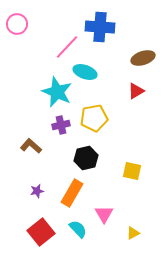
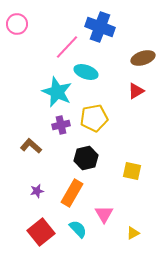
blue cross: rotated 16 degrees clockwise
cyan ellipse: moved 1 px right
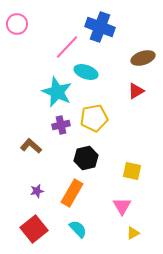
pink triangle: moved 18 px right, 8 px up
red square: moved 7 px left, 3 px up
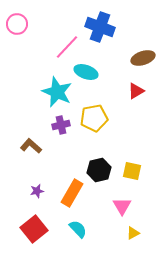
black hexagon: moved 13 px right, 12 px down
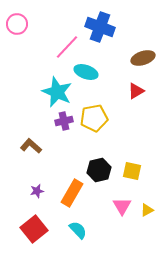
purple cross: moved 3 px right, 4 px up
cyan semicircle: moved 1 px down
yellow triangle: moved 14 px right, 23 px up
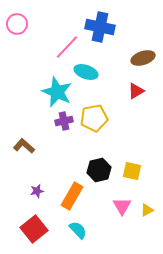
blue cross: rotated 8 degrees counterclockwise
brown L-shape: moved 7 px left
orange rectangle: moved 3 px down
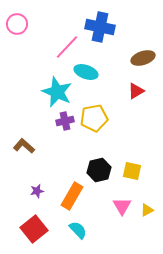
purple cross: moved 1 px right
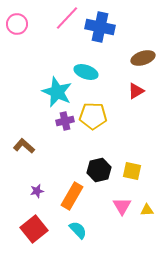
pink line: moved 29 px up
yellow pentagon: moved 1 px left, 2 px up; rotated 12 degrees clockwise
yellow triangle: rotated 24 degrees clockwise
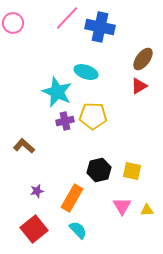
pink circle: moved 4 px left, 1 px up
brown ellipse: moved 1 px down; rotated 35 degrees counterclockwise
red triangle: moved 3 px right, 5 px up
orange rectangle: moved 2 px down
